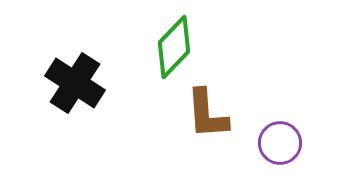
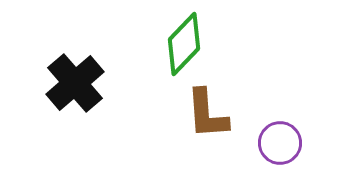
green diamond: moved 10 px right, 3 px up
black cross: rotated 16 degrees clockwise
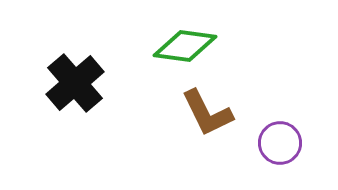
green diamond: moved 1 px right, 2 px down; rotated 54 degrees clockwise
brown L-shape: moved 1 px up; rotated 22 degrees counterclockwise
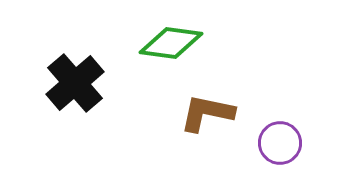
green diamond: moved 14 px left, 3 px up
brown L-shape: rotated 128 degrees clockwise
